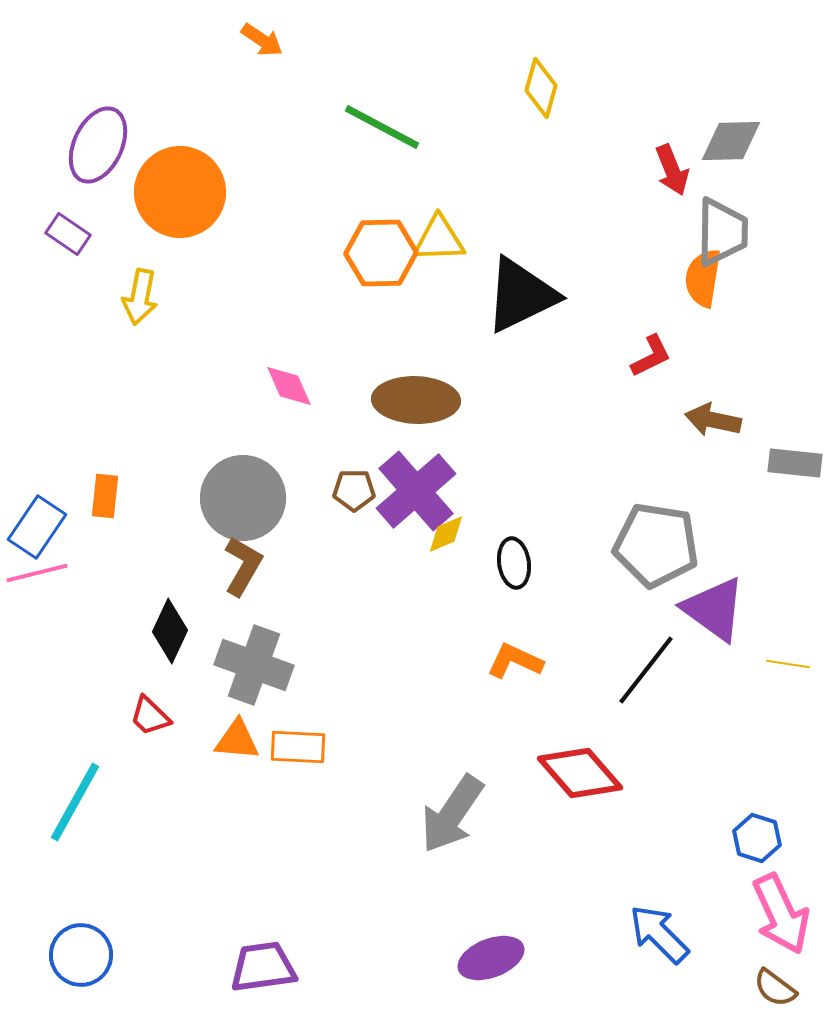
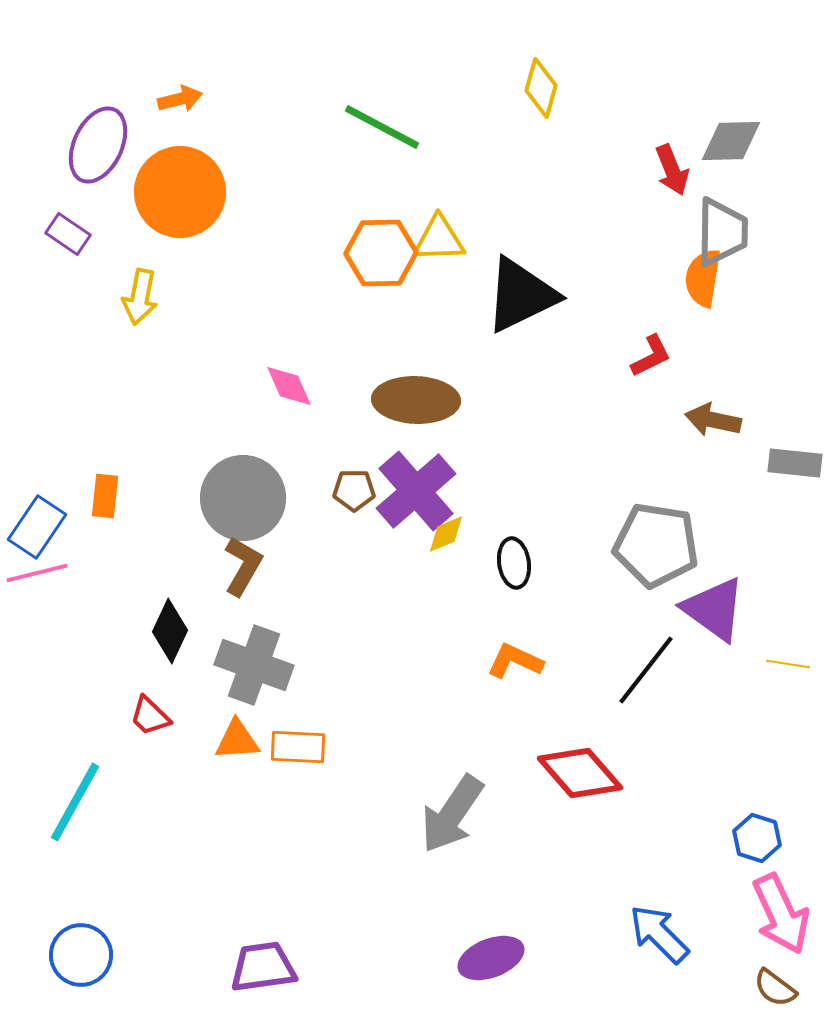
orange arrow at (262, 40): moved 82 px left, 59 px down; rotated 48 degrees counterclockwise
orange triangle at (237, 740): rotated 9 degrees counterclockwise
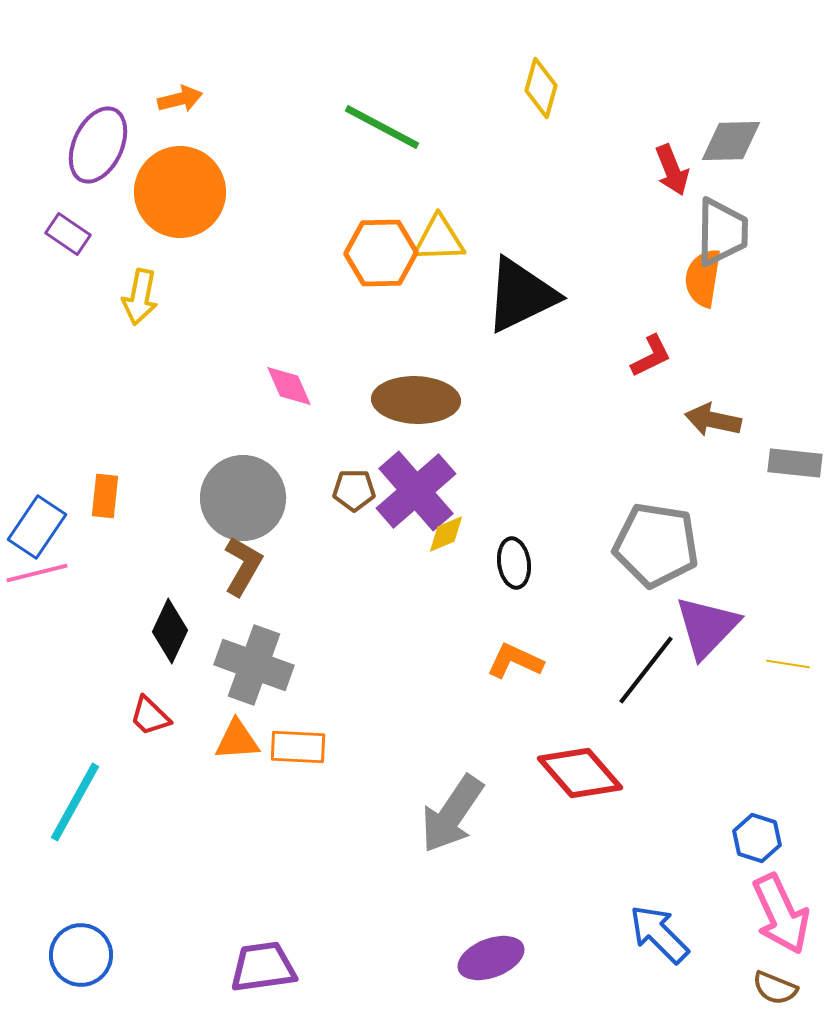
purple triangle at (714, 609): moved 7 px left, 18 px down; rotated 38 degrees clockwise
brown semicircle at (775, 988): rotated 15 degrees counterclockwise
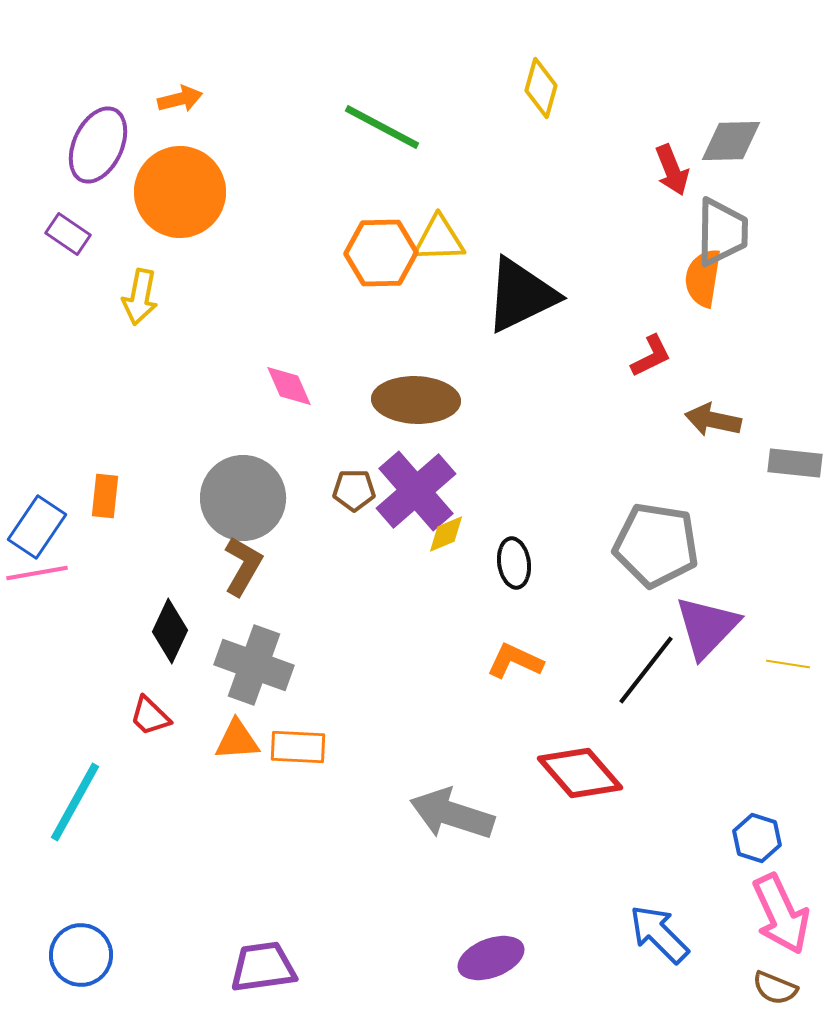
pink line at (37, 573): rotated 4 degrees clockwise
gray arrow at (452, 814): rotated 74 degrees clockwise
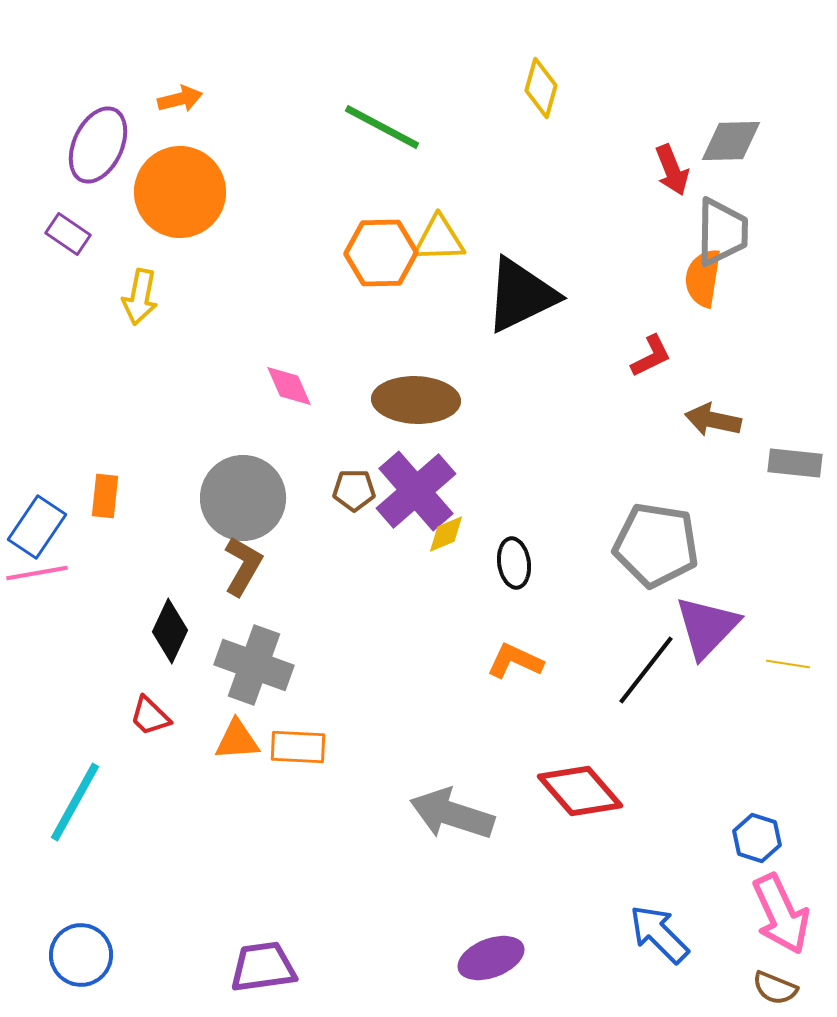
red diamond at (580, 773): moved 18 px down
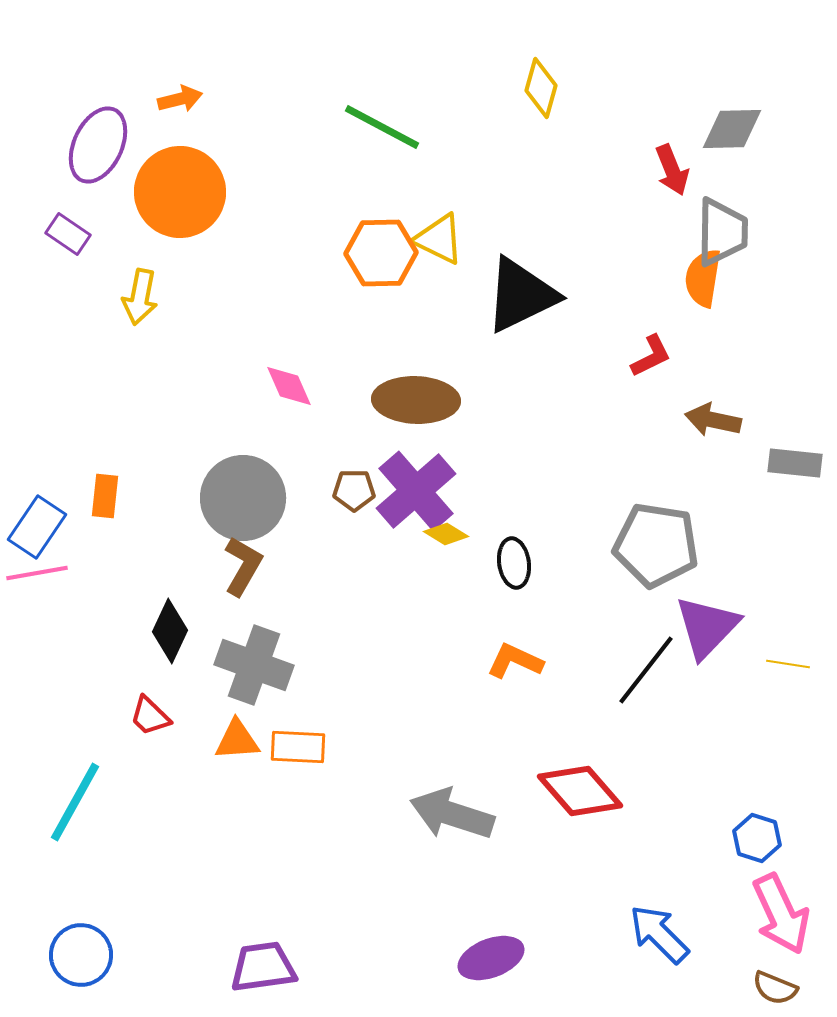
gray diamond at (731, 141): moved 1 px right, 12 px up
yellow triangle at (439, 239): rotated 28 degrees clockwise
yellow diamond at (446, 534): rotated 54 degrees clockwise
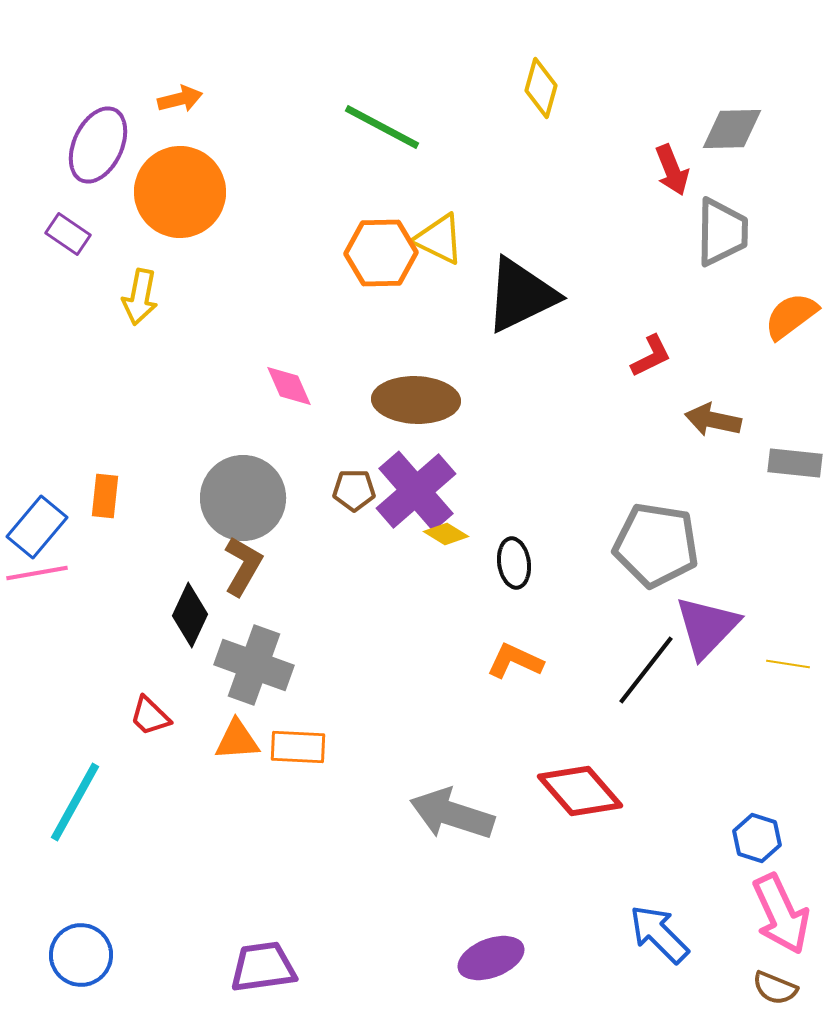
orange semicircle at (703, 278): moved 88 px right, 38 px down; rotated 44 degrees clockwise
blue rectangle at (37, 527): rotated 6 degrees clockwise
black diamond at (170, 631): moved 20 px right, 16 px up
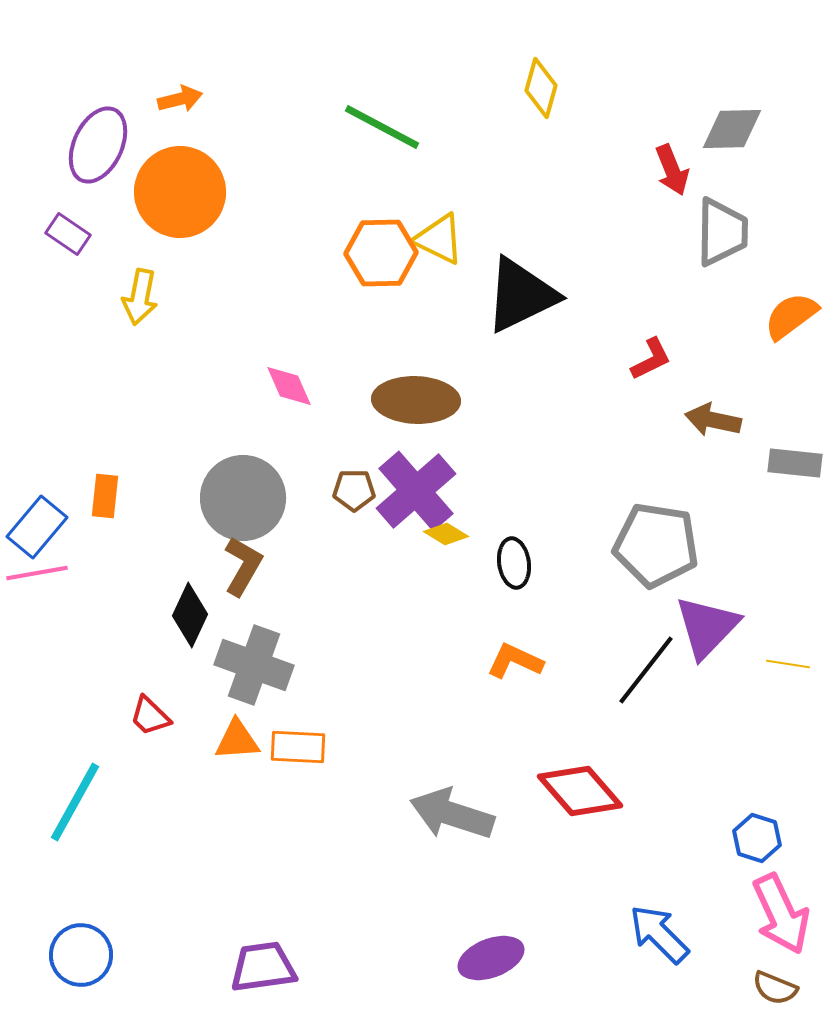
red L-shape at (651, 356): moved 3 px down
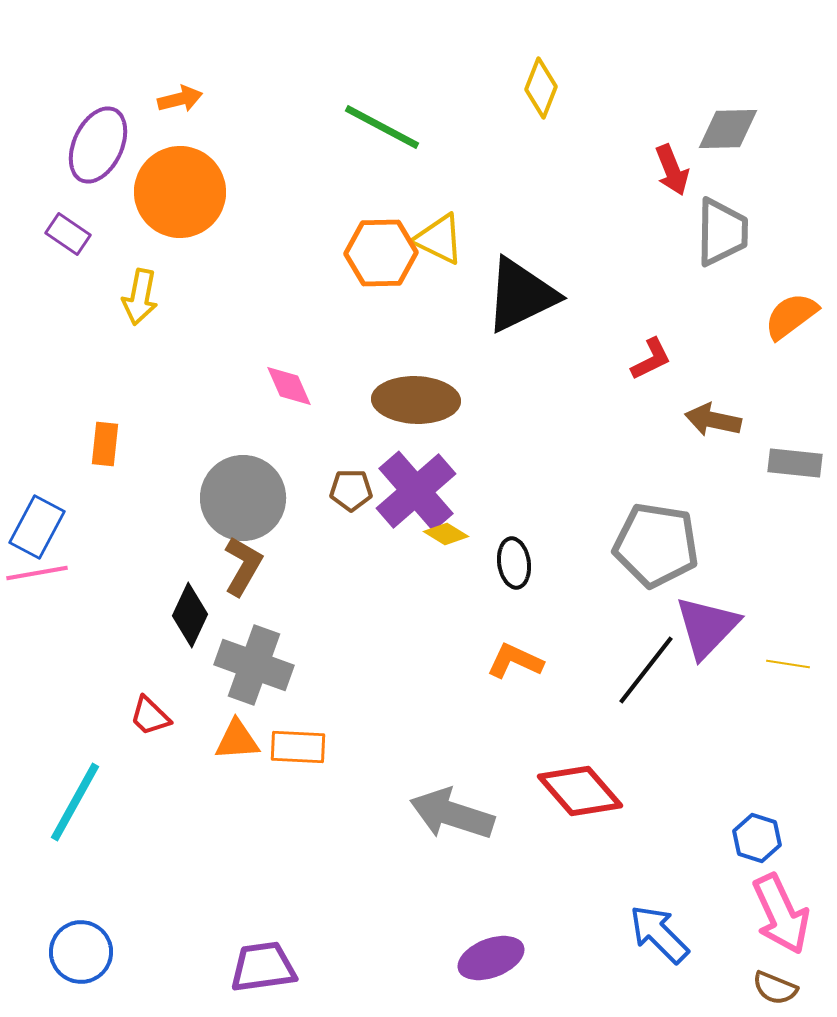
yellow diamond at (541, 88): rotated 6 degrees clockwise
gray diamond at (732, 129): moved 4 px left
brown pentagon at (354, 490): moved 3 px left
orange rectangle at (105, 496): moved 52 px up
blue rectangle at (37, 527): rotated 12 degrees counterclockwise
blue circle at (81, 955): moved 3 px up
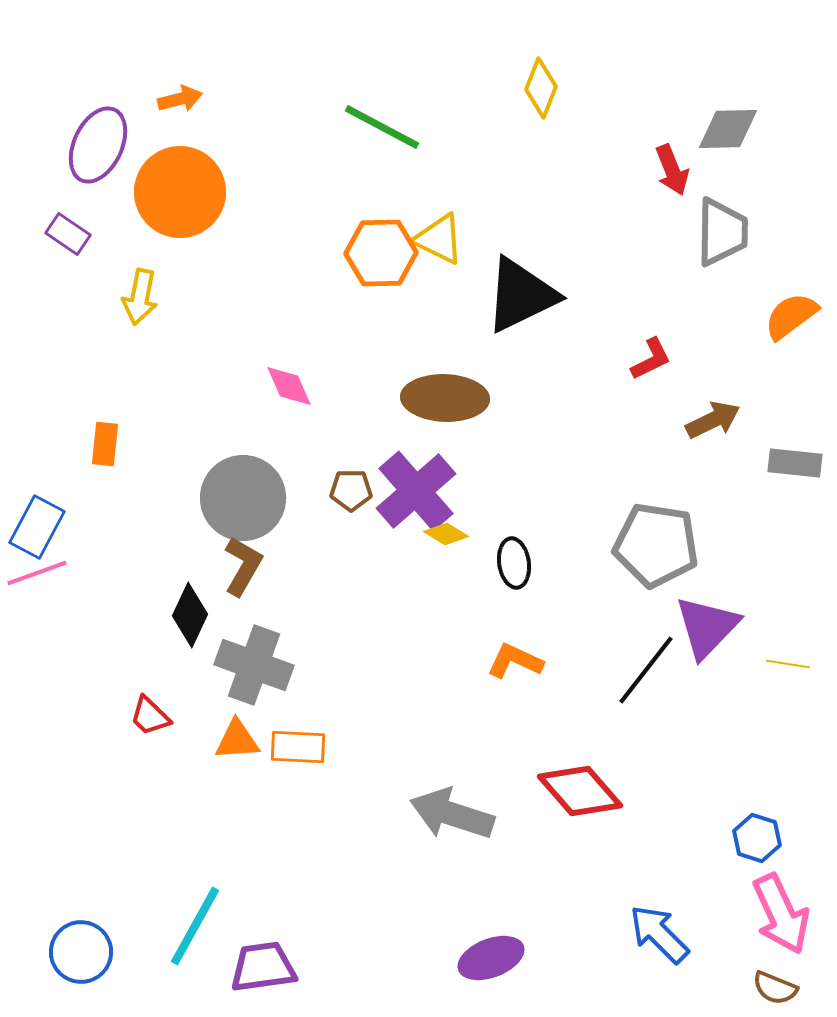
brown ellipse at (416, 400): moved 29 px right, 2 px up
brown arrow at (713, 420): rotated 142 degrees clockwise
pink line at (37, 573): rotated 10 degrees counterclockwise
cyan line at (75, 802): moved 120 px right, 124 px down
